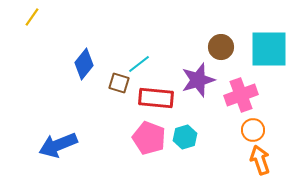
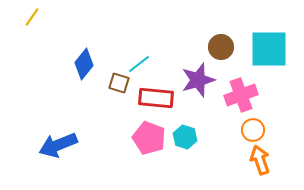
cyan hexagon: rotated 25 degrees counterclockwise
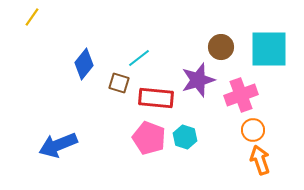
cyan line: moved 6 px up
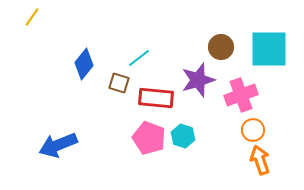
cyan hexagon: moved 2 px left, 1 px up
